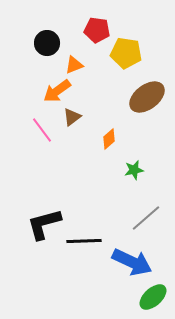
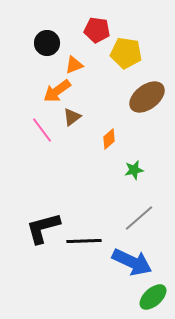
gray line: moved 7 px left
black L-shape: moved 1 px left, 4 px down
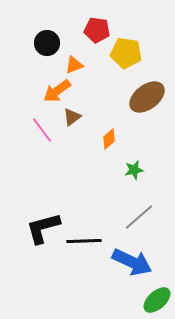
gray line: moved 1 px up
green ellipse: moved 4 px right, 3 px down
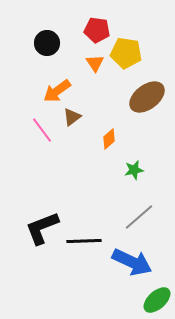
orange triangle: moved 21 px right, 2 px up; rotated 42 degrees counterclockwise
black L-shape: moved 1 px left; rotated 6 degrees counterclockwise
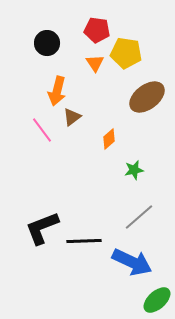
orange arrow: rotated 40 degrees counterclockwise
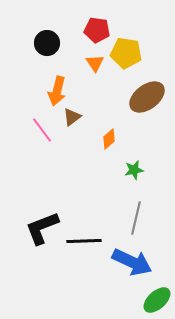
gray line: moved 3 px left, 1 px down; rotated 36 degrees counterclockwise
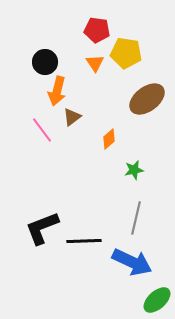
black circle: moved 2 px left, 19 px down
brown ellipse: moved 2 px down
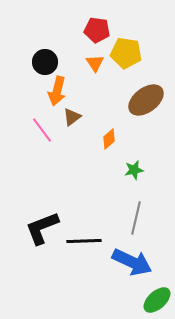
brown ellipse: moved 1 px left, 1 px down
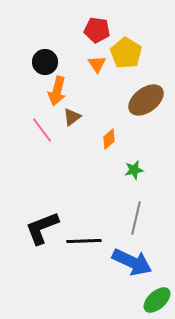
yellow pentagon: rotated 24 degrees clockwise
orange triangle: moved 2 px right, 1 px down
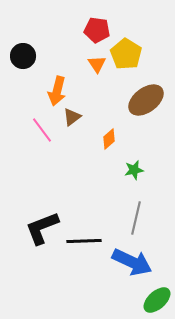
yellow pentagon: moved 1 px down
black circle: moved 22 px left, 6 px up
